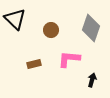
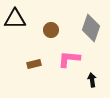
black triangle: rotated 45 degrees counterclockwise
black arrow: rotated 24 degrees counterclockwise
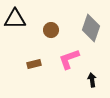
pink L-shape: rotated 25 degrees counterclockwise
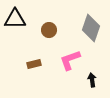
brown circle: moved 2 px left
pink L-shape: moved 1 px right, 1 px down
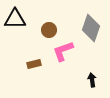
pink L-shape: moved 7 px left, 9 px up
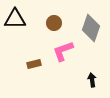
brown circle: moved 5 px right, 7 px up
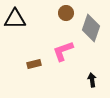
brown circle: moved 12 px right, 10 px up
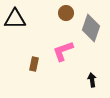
brown rectangle: rotated 64 degrees counterclockwise
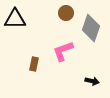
black arrow: moved 1 px down; rotated 112 degrees clockwise
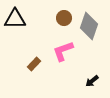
brown circle: moved 2 px left, 5 px down
gray diamond: moved 2 px left, 2 px up
brown rectangle: rotated 32 degrees clockwise
black arrow: rotated 128 degrees clockwise
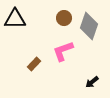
black arrow: moved 1 px down
